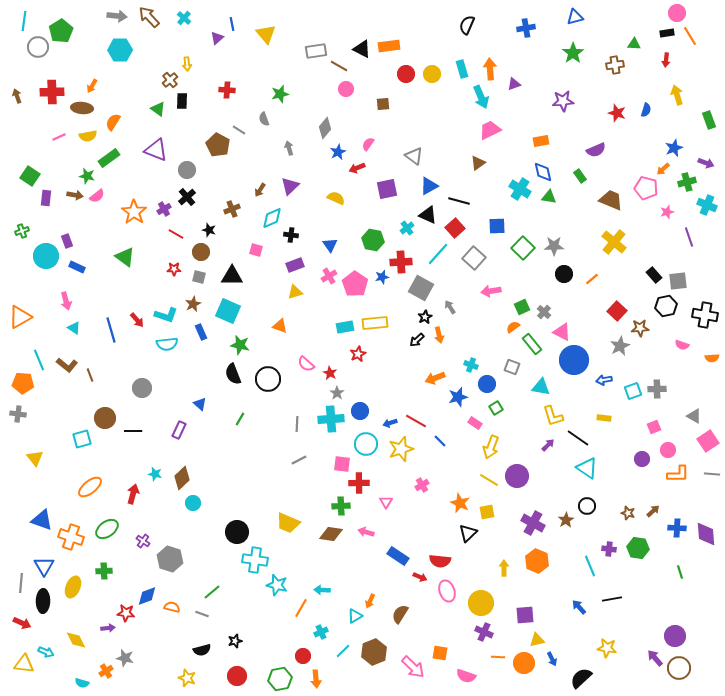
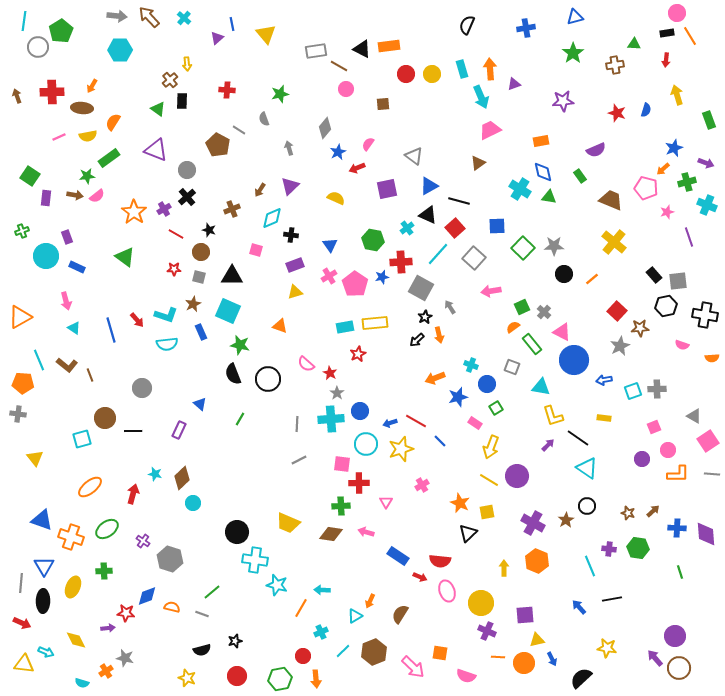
green star at (87, 176): rotated 21 degrees counterclockwise
purple rectangle at (67, 241): moved 4 px up
purple cross at (484, 632): moved 3 px right, 1 px up
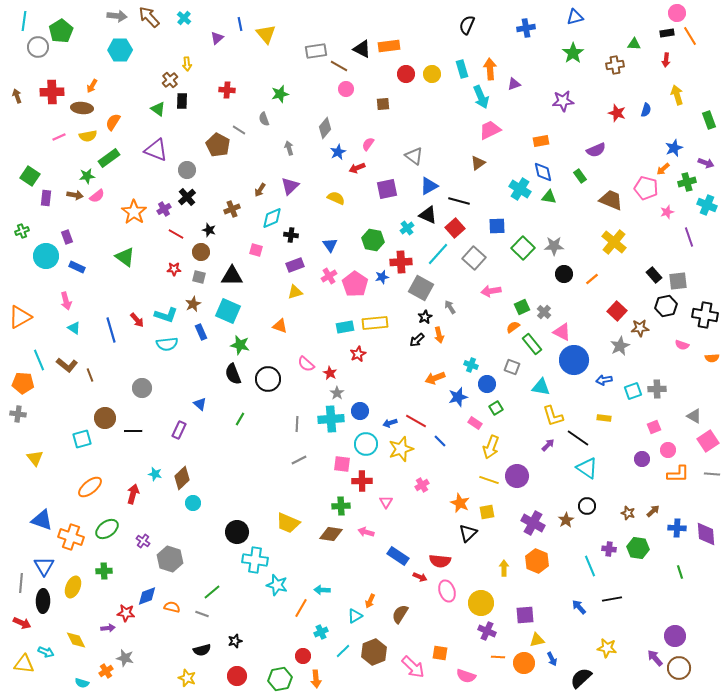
blue line at (232, 24): moved 8 px right
yellow line at (489, 480): rotated 12 degrees counterclockwise
red cross at (359, 483): moved 3 px right, 2 px up
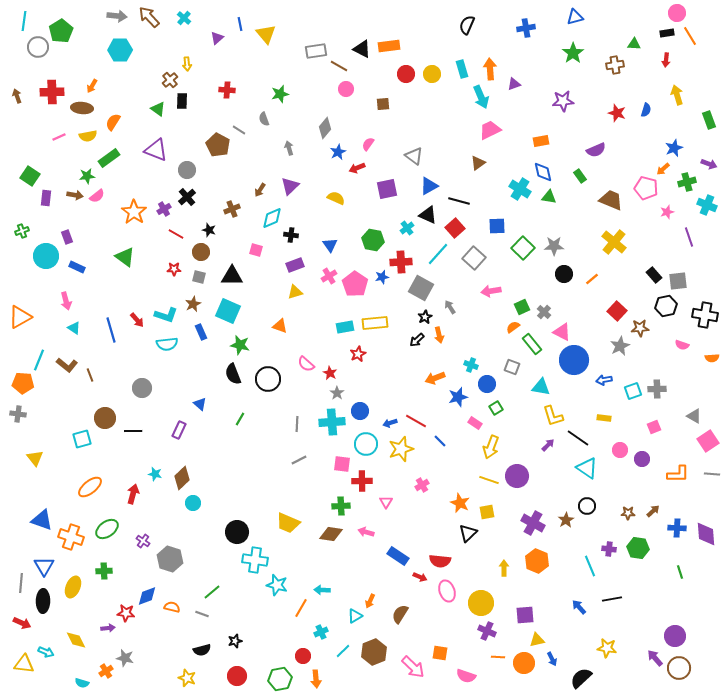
purple arrow at (706, 163): moved 3 px right, 1 px down
cyan line at (39, 360): rotated 45 degrees clockwise
cyan cross at (331, 419): moved 1 px right, 3 px down
pink circle at (668, 450): moved 48 px left
brown star at (628, 513): rotated 16 degrees counterclockwise
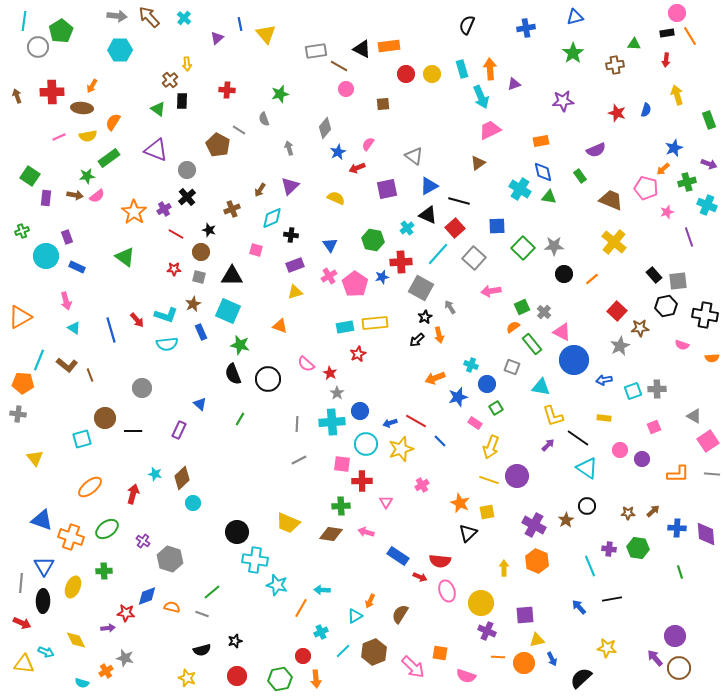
purple cross at (533, 523): moved 1 px right, 2 px down
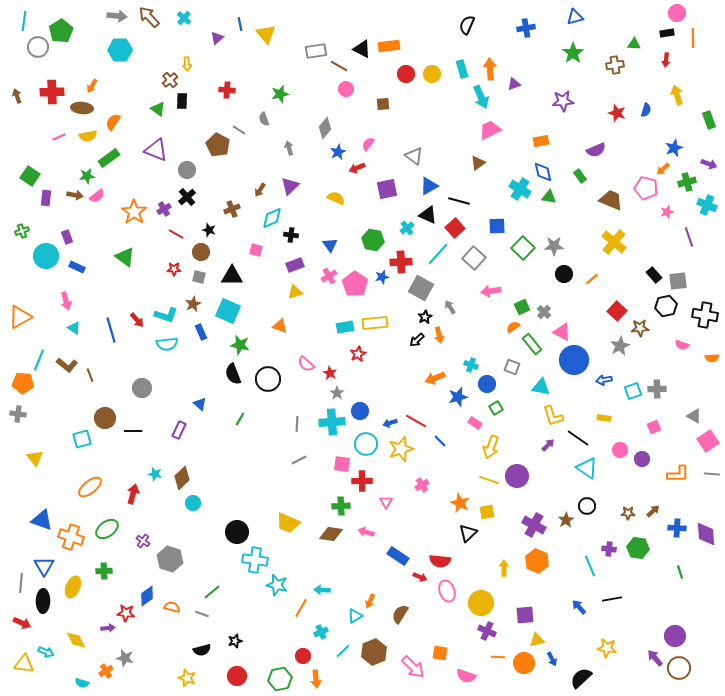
orange line at (690, 36): moved 3 px right, 2 px down; rotated 30 degrees clockwise
blue diamond at (147, 596): rotated 15 degrees counterclockwise
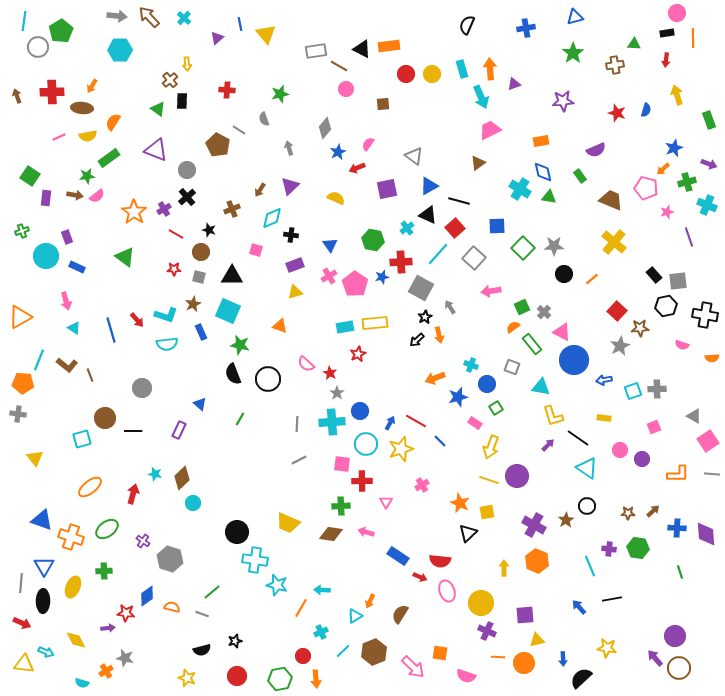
blue arrow at (390, 423): rotated 136 degrees clockwise
blue arrow at (552, 659): moved 11 px right; rotated 24 degrees clockwise
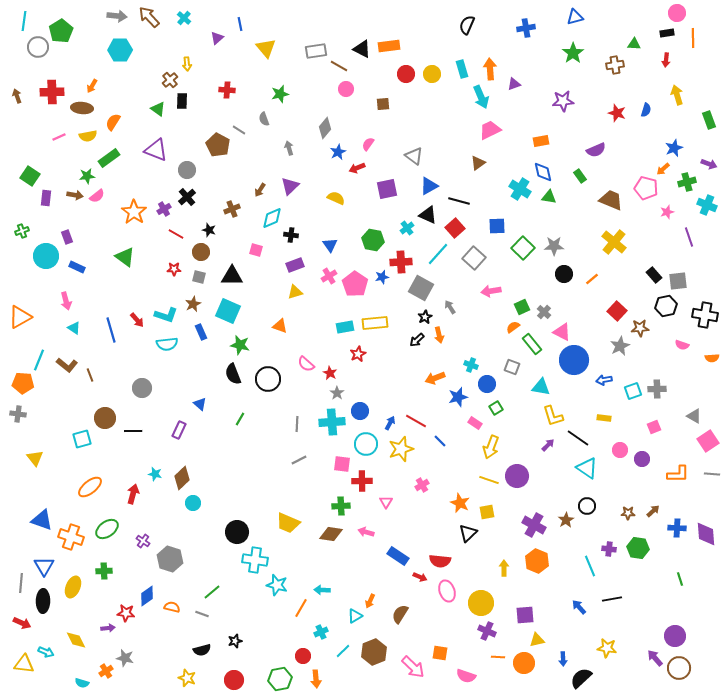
yellow triangle at (266, 34): moved 14 px down
green line at (680, 572): moved 7 px down
red circle at (237, 676): moved 3 px left, 4 px down
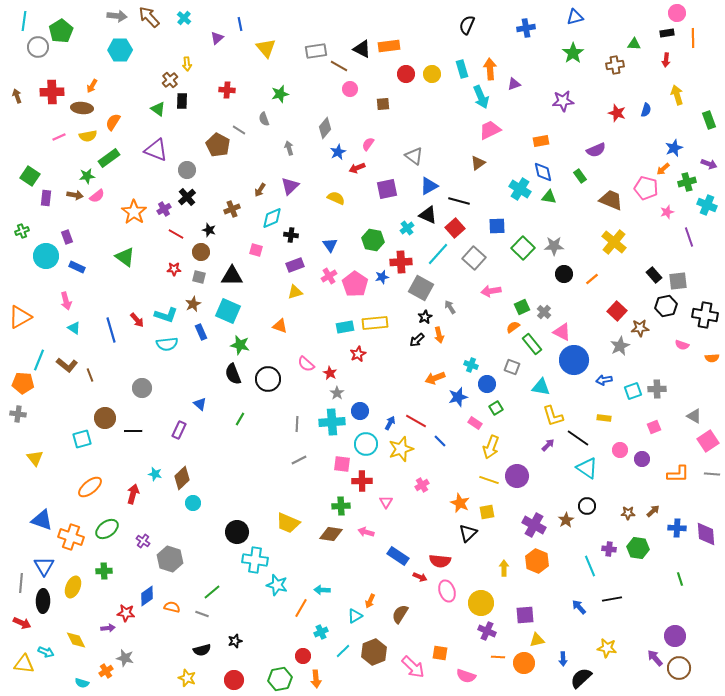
pink circle at (346, 89): moved 4 px right
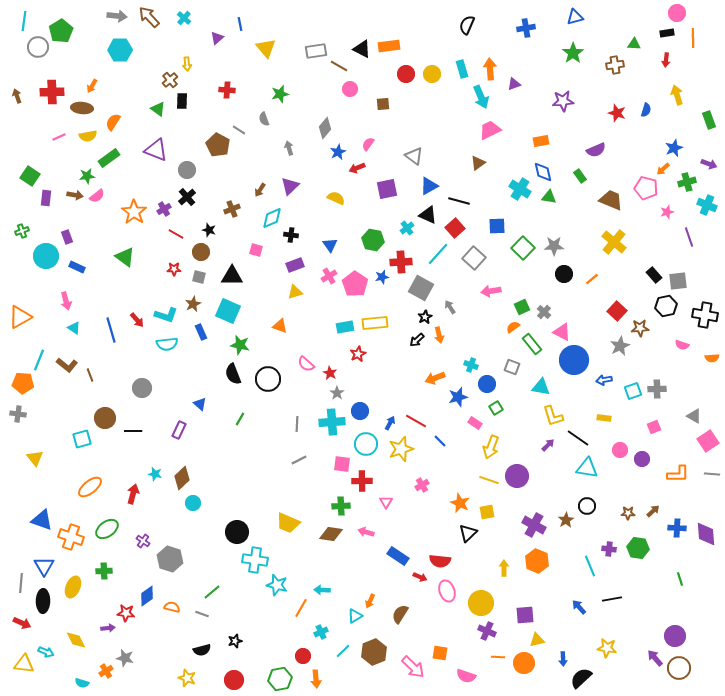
cyan triangle at (587, 468): rotated 25 degrees counterclockwise
